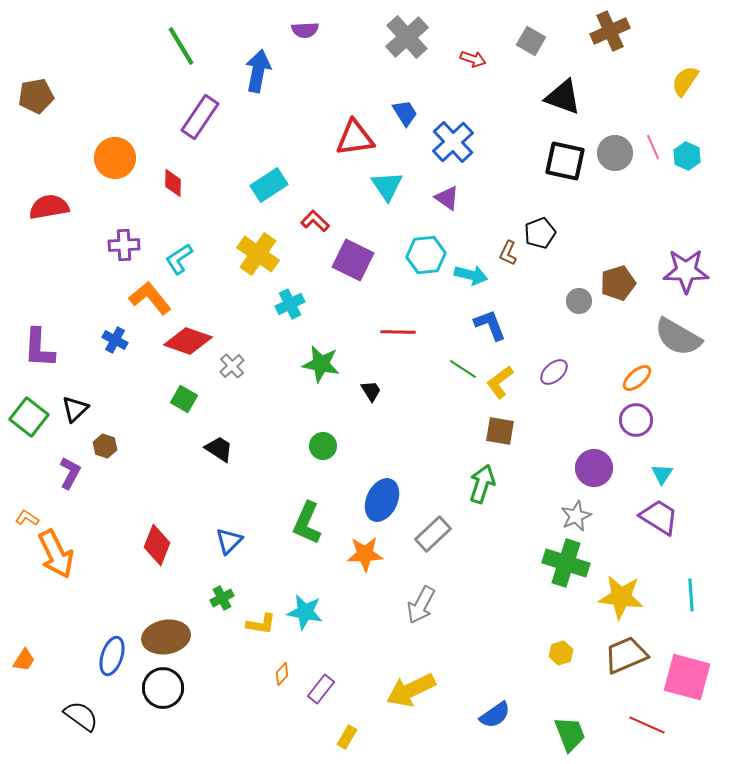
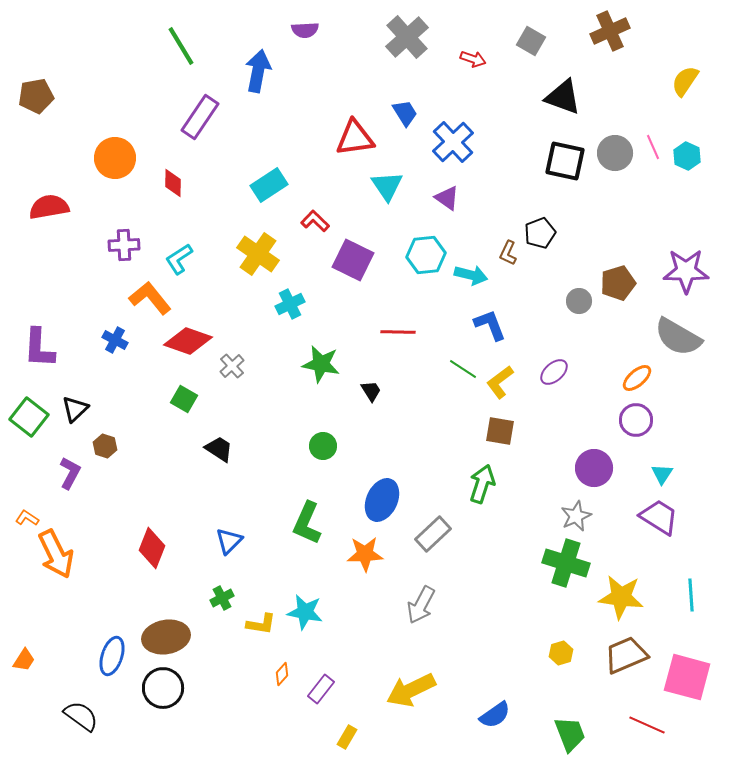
red diamond at (157, 545): moved 5 px left, 3 px down
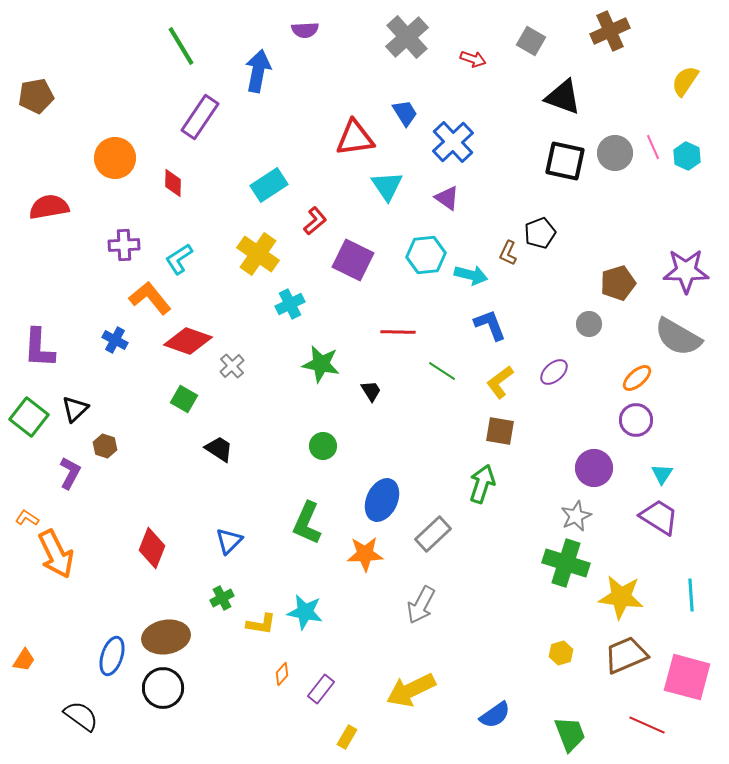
red L-shape at (315, 221): rotated 96 degrees clockwise
gray circle at (579, 301): moved 10 px right, 23 px down
green line at (463, 369): moved 21 px left, 2 px down
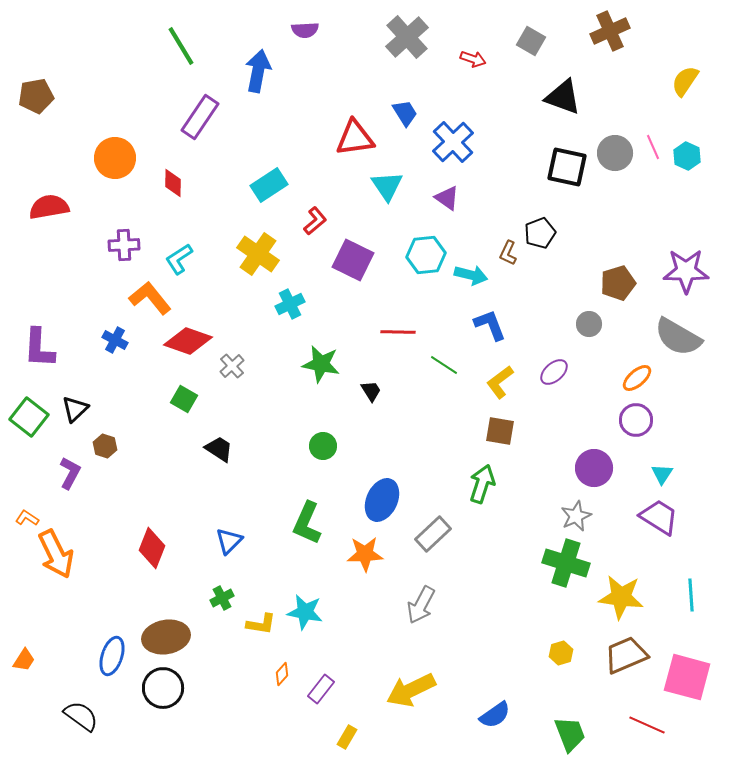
black square at (565, 161): moved 2 px right, 6 px down
green line at (442, 371): moved 2 px right, 6 px up
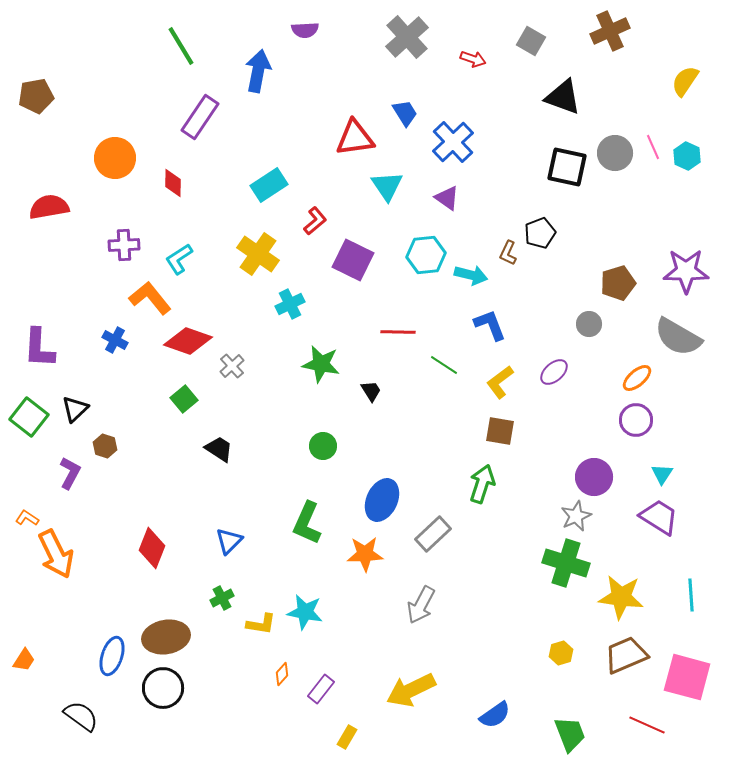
green square at (184, 399): rotated 20 degrees clockwise
purple circle at (594, 468): moved 9 px down
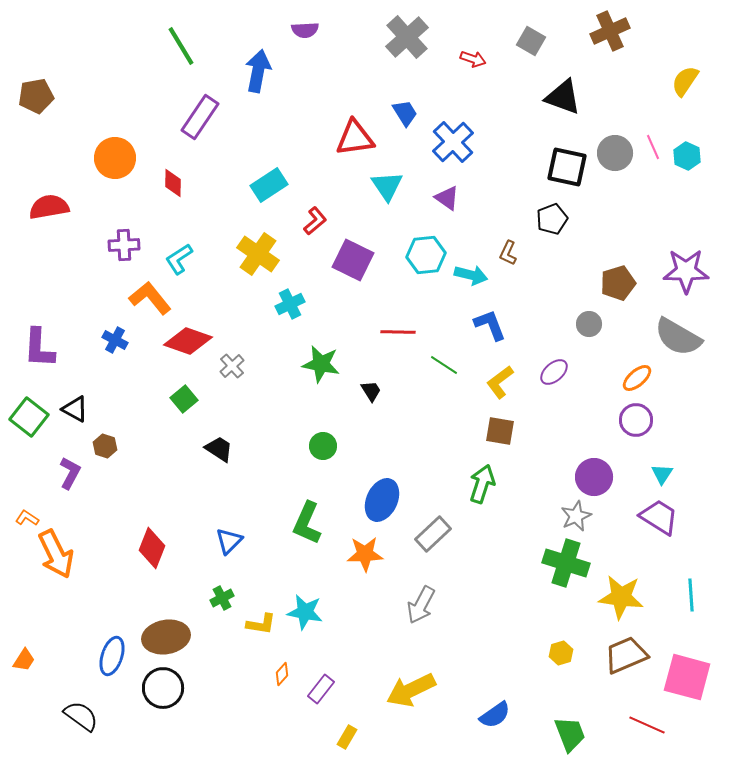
black pentagon at (540, 233): moved 12 px right, 14 px up
black triangle at (75, 409): rotated 48 degrees counterclockwise
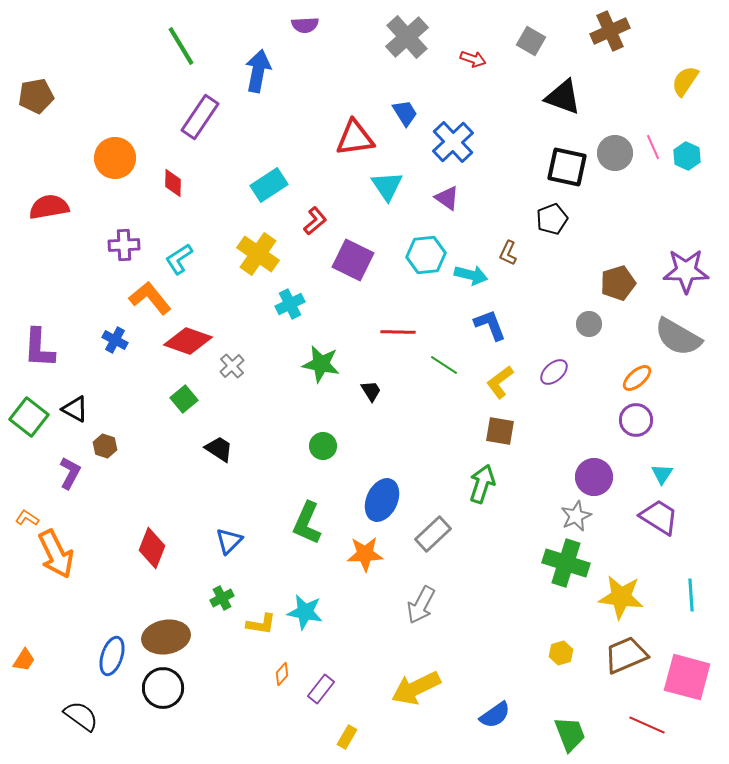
purple semicircle at (305, 30): moved 5 px up
yellow arrow at (411, 690): moved 5 px right, 2 px up
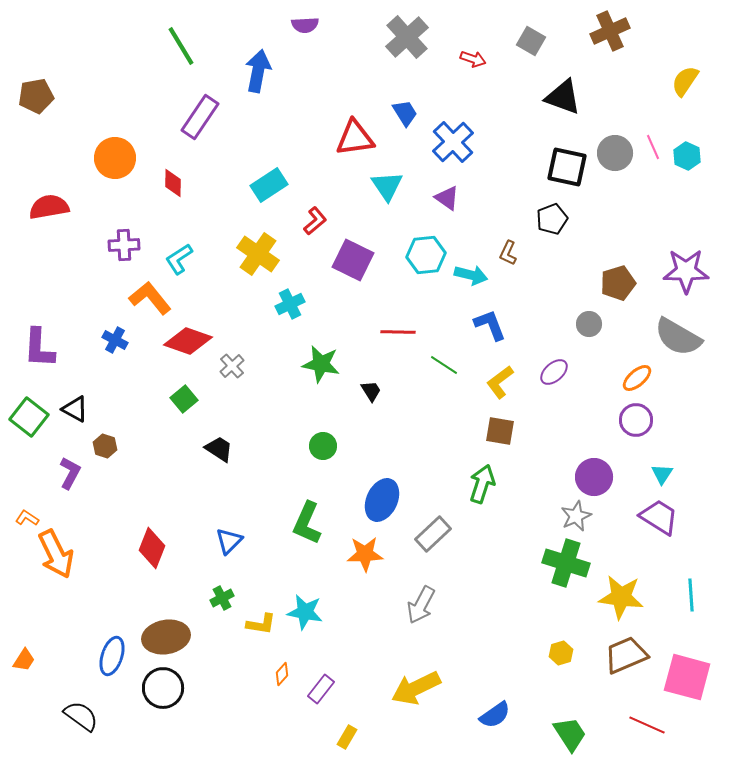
green trapezoid at (570, 734): rotated 12 degrees counterclockwise
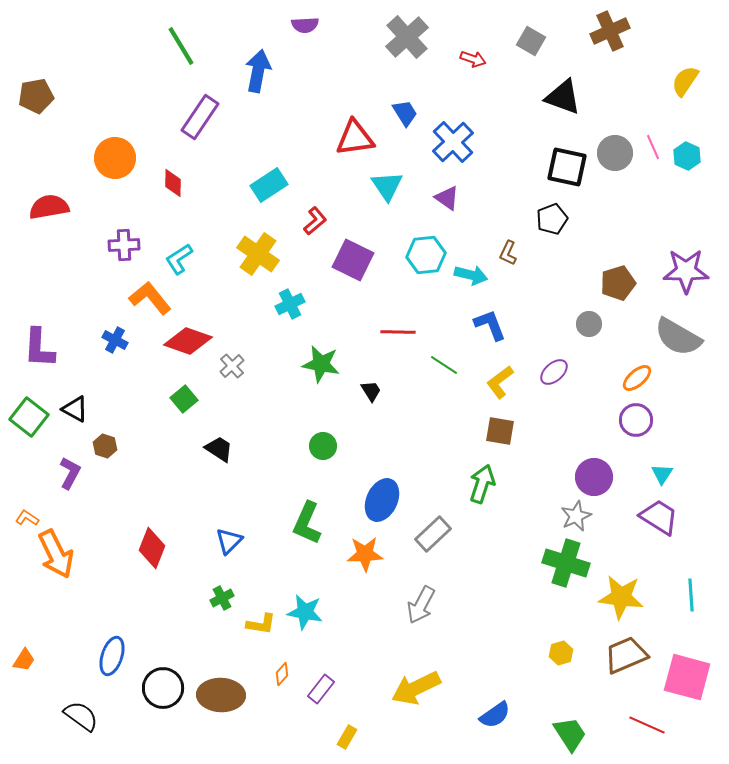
brown ellipse at (166, 637): moved 55 px right, 58 px down; rotated 12 degrees clockwise
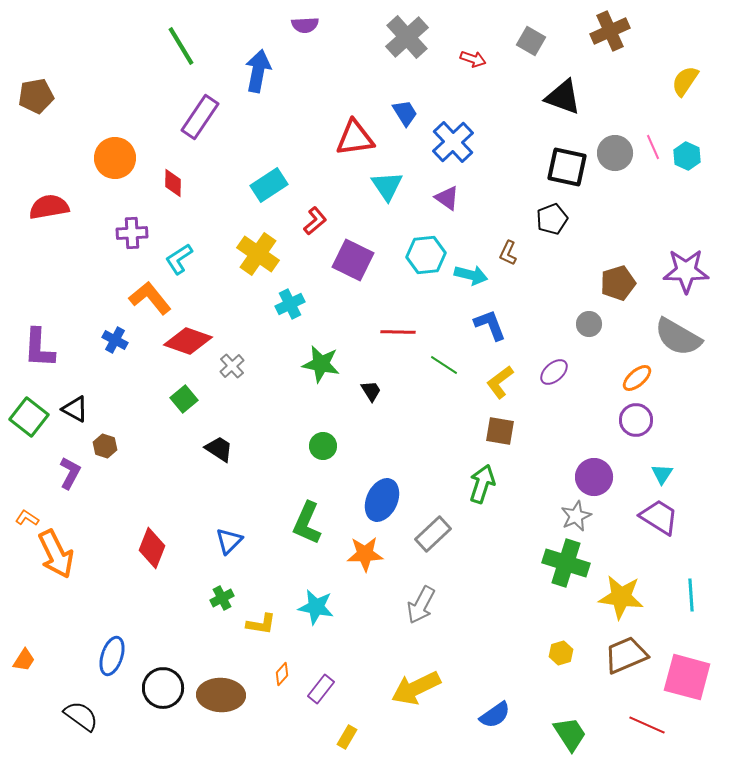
purple cross at (124, 245): moved 8 px right, 12 px up
cyan star at (305, 612): moved 11 px right, 5 px up
